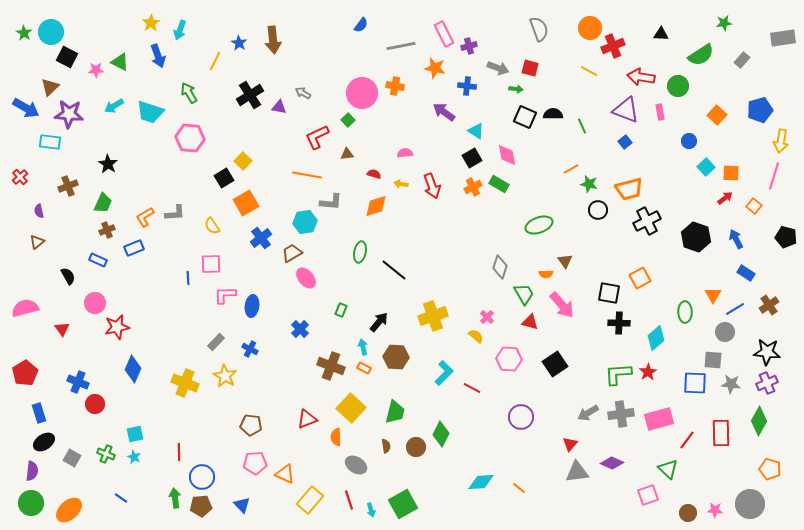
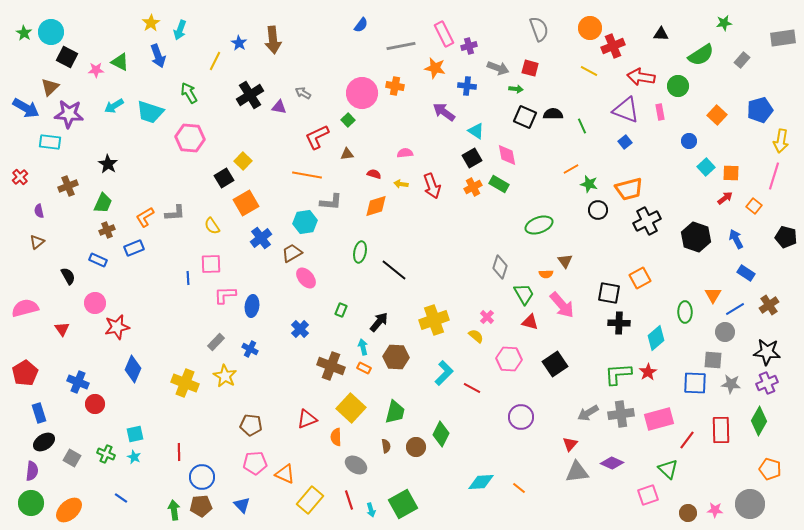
yellow cross at (433, 316): moved 1 px right, 4 px down
red rectangle at (721, 433): moved 3 px up
green arrow at (175, 498): moved 1 px left, 12 px down
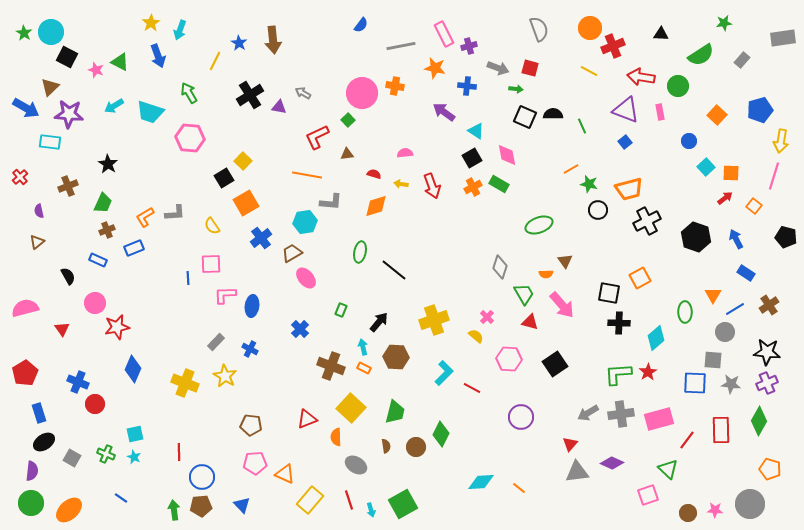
pink star at (96, 70): rotated 21 degrees clockwise
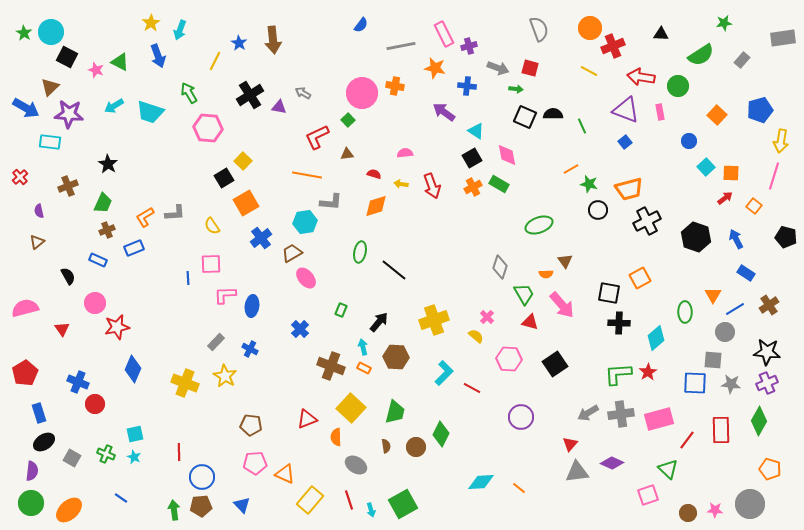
pink hexagon at (190, 138): moved 18 px right, 10 px up
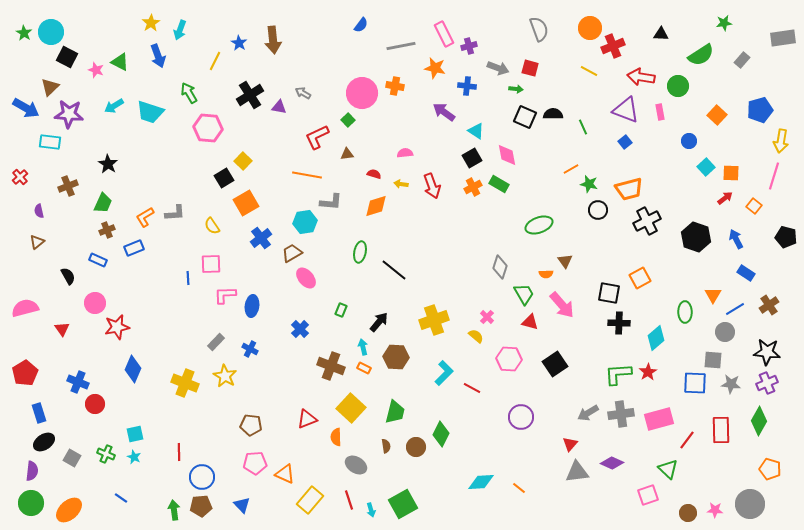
green line at (582, 126): moved 1 px right, 1 px down
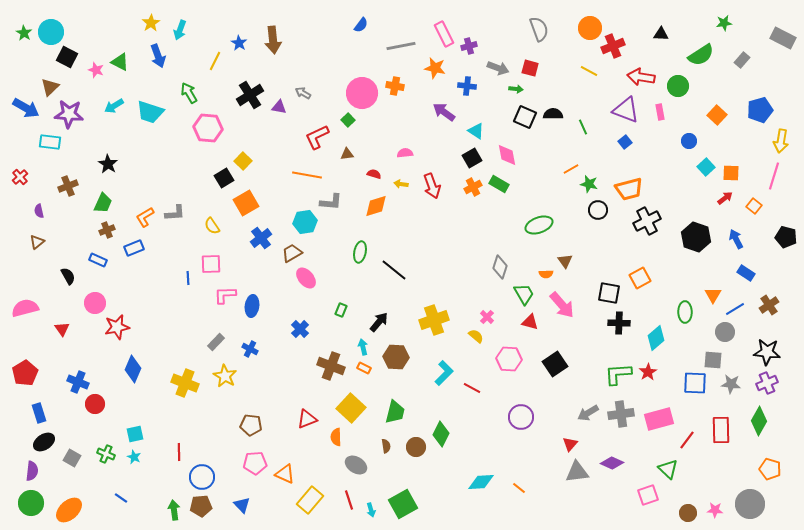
gray rectangle at (783, 38): rotated 35 degrees clockwise
